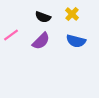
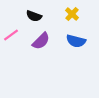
black semicircle: moved 9 px left, 1 px up
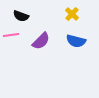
black semicircle: moved 13 px left
pink line: rotated 28 degrees clockwise
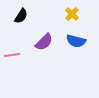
black semicircle: rotated 77 degrees counterclockwise
pink line: moved 1 px right, 20 px down
purple semicircle: moved 3 px right, 1 px down
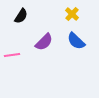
blue semicircle: rotated 30 degrees clockwise
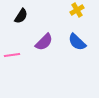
yellow cross: moved 5 px right, 4 px up; rotated 16 degrees clockwise
blue semicircle: moved 1 px right, 1 px down
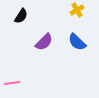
pink line: moved 28 px down
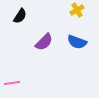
black semicircle: moved 1 px left
blue semicircle: rotated 24 degrees counterclockwise
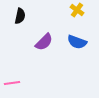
yellow cross: rotated 24 degrees counterclockwise
black semicircle: rotated 21 degrees counterclockwise
